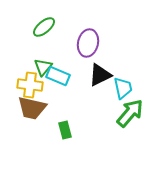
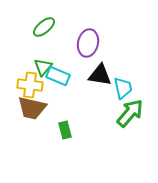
black triangle: rotated 35 degrees clockwise
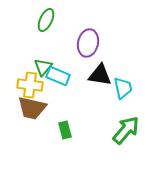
green ellipse: moved 2 px right, 7 px up; rotated 25 degrees counterclockwise
green arrow: moved 4 px left, 17 px down
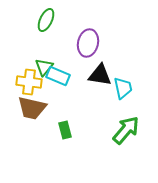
green triangle: moved 1 px right
yellow cross: moved 1 px left, 3 px up
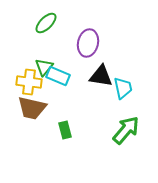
green ellipse: moved 3 px down; rotated 20 degrees clockwise
black triangle: moved 1 px right, 1 px down
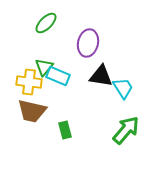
cyan trapezoid: rotated 20 degrees counterclockwise
brown trapezoid: moved 3 px down
